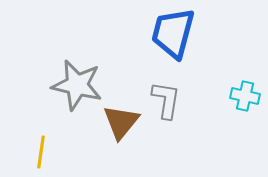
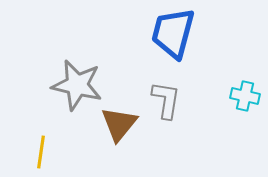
brown triangle: moved 2 px left, 2 px down
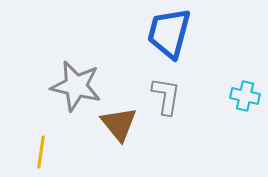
blue trapezoid: moved 4 px left
gray star: moved 1 px left, 1 px down
gray L-shape: moved 4 px up
brown triangle: rotated 18 degrees counterclockwise
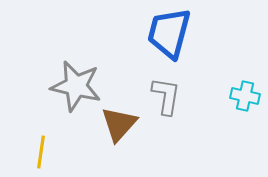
brown triangle: rotated 21 degrees clockwise
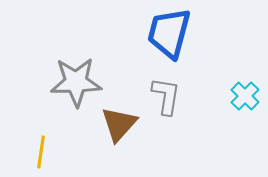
gray star: moved 4 px up; rotated 15 degrees counterclockwise
cyan cross: rotated 32 degrees clockwise
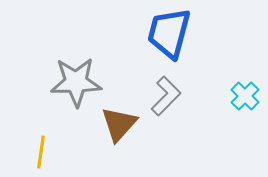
gray L-shape: rotated 36 degrees clockwise
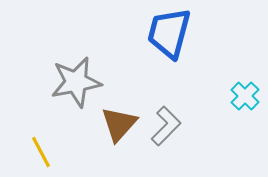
gray star: rotated 9 degrees counterclockwise
gray L-shape: moved 30 px down
yellow line: rotated 36 degrees counterclockwise
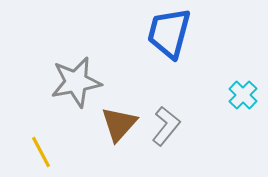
cyan cross: moved 2 px left, 1 px up
gray L-shape: rotated 6 degrees counterclockwise
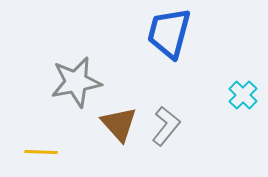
brown triangle: rotated 24 degrees counterclockwise
yellow line: rotated 60 degrees counterclockwise
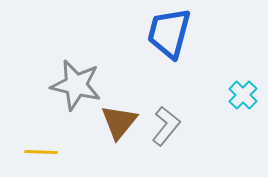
gray star: moved 3 px down; rotated 24 degrees clockwise
brown triangle: moved 2 px up; rotated 21 degrees clockwise
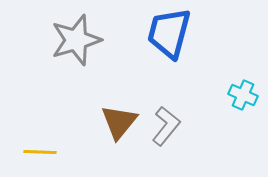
gray star: moved 45 px up; rotated 30 degrees counterclockwise
cyan cross: rotated 20 degrees counterclockwise
yellow line: moved 1 px left
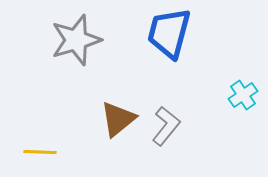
cyan cross: rotated 32 degrees clockwise
brown triangle: moved 1 px left, 3 px up; rotated 12 degrees clockwise
